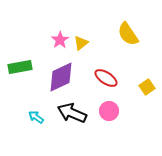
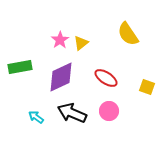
yellow square: rotated 35 degrees counterclockwise
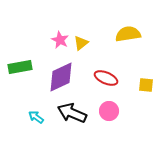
yellow semicircle: rotated 115 degrees clockwise
pink star: rotated 12 degrees counterclockwise
red ellipse: rotated 10 degrees counterclockwise
yellow square: moved 1 px left, 2 px up; rotated 14 degrees counterclockwise
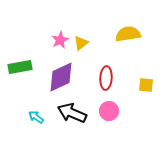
pink star: rotated 18 degrees clockwise
red ellipse: rotated 70 degrees clockwise
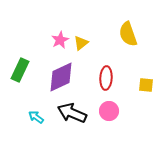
yellow semicircle: rotated 100 degrees counterclockwise
green rectangle: moved 3 px down; rotated 55 degrees counterclockwise
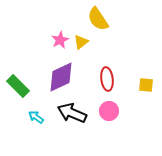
yellow semicircle: moved 30 px left, 15 px up; rotated 15 degrees counterclockwise
yellow triangle: moved 1 px up
green rectangle: moved 2 px left, 16 px down; rotated 70 degrees counterclockwise
red ellipse: moved 1 px right, 1 px down; rotated 10 degrees counterclockwise
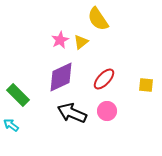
red ellipse: moved 3 px left; rotated 50 degrees clockwise
green rectangle: moved 9 px down
pink circle: moved 2 px left
cyan arrow: moved 25 px left, 8 px down
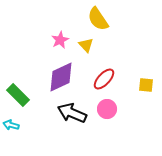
yellow triangle: moved 5 px right, 3 px down; rotated 35 degrees counterclockwise
pink circle: moved 2 px up
cyan arrow: rotated 21 degrees counterclockwise
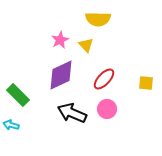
yellow semicircle: rotated 55 degrees counterclockwise
purple diamond: moved 2 px up
yellow square: moved 2 px up
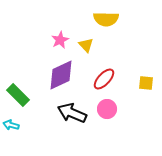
yellow semicircle: moved 8 px right
